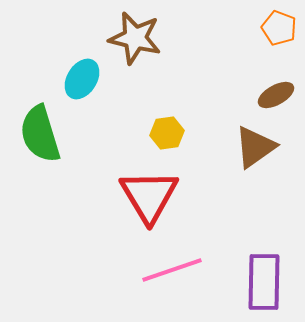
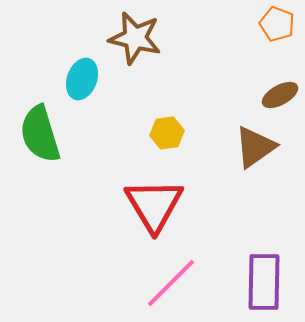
orange pentagon: moved 2 px left, 4 px up
cyan ellipse: rotated 12 degrees counterclockwise
brown ellipse: moved 4 px right
red triangle: moved 5 px right, 9 px down
pink line: moved 1 px left, 13 px down; rotated 26 degrees counterclockwise
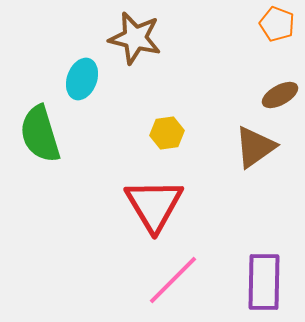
pink line: moved 2 px right, 3 px up
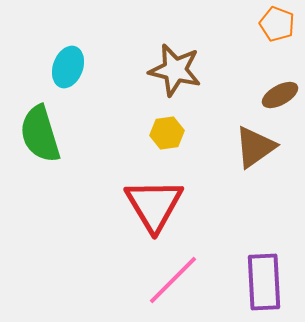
brown star: moved 40 px right, 32 px down
cyan ellipse: moved 14 px left, 12 px up
purple rectangle: rotated 4 degrees counterclockwise
